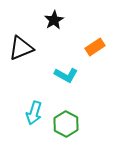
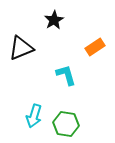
cyan L-shape: rotated 135 degrees counterclockwise
cyan arrow: moved 3 px down
green hexagon: rotated 20 degrees counterclockwise
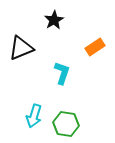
cyan L-shape: moved 4 px left, 2 px up; rotated 35 degrees clockwise
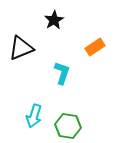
green hexagon: moved 2 px right, 2 px down
